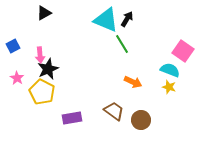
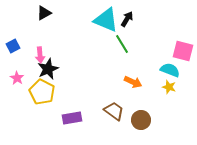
pink square: rotated 20 degrees counterclockwise
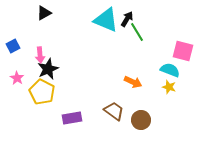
green line: moved 15 px right, 12 px up
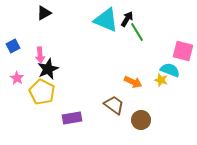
yellow star: moved 8 px left, 7 px up
brown trapezoid: moved 6 px up
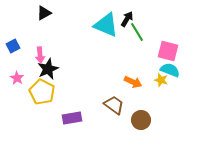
cyan triangle: moved 5 px down
pink square: moved 15 px left
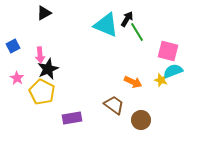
cyan semicircle: moved 3 px right, 1 px down; rotated 42 degrees counterclockwise
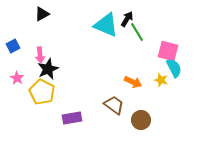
black triangle: moved 2 px left, 1 px down
cyan semicircle: moved 1 px right, 3 px up; rotated 84 degrees clockwise
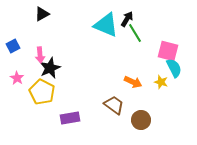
green line: moved 2 px left, 1 px down
black star: moved 2 px right, 1 px up
yellow star: moved 2 px down
purple rectangle: moved 2 px left
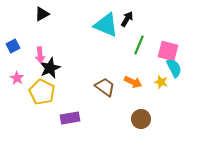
green line: moved 4 px right, 12 px down; rotated 54 degrees clockwise
brown trapezoid: moved 9 px left, 18 px up
brown circle: moved 1 px up
